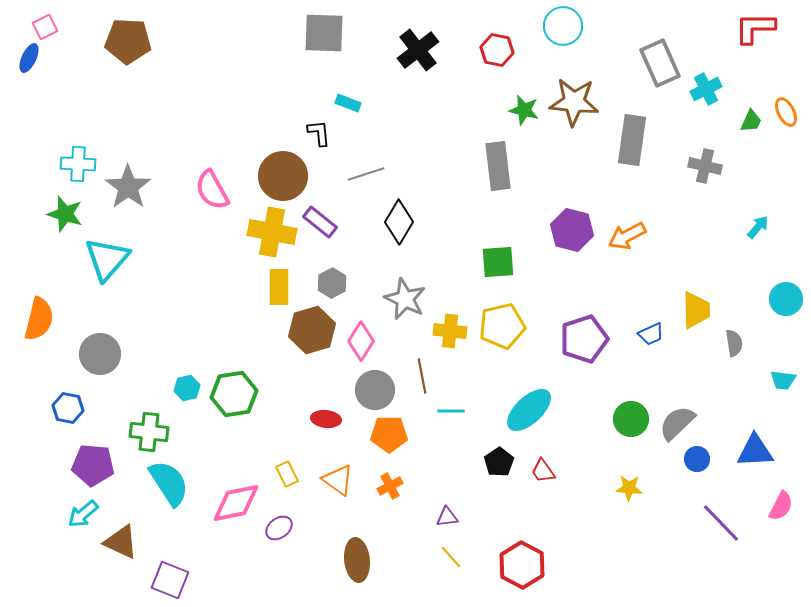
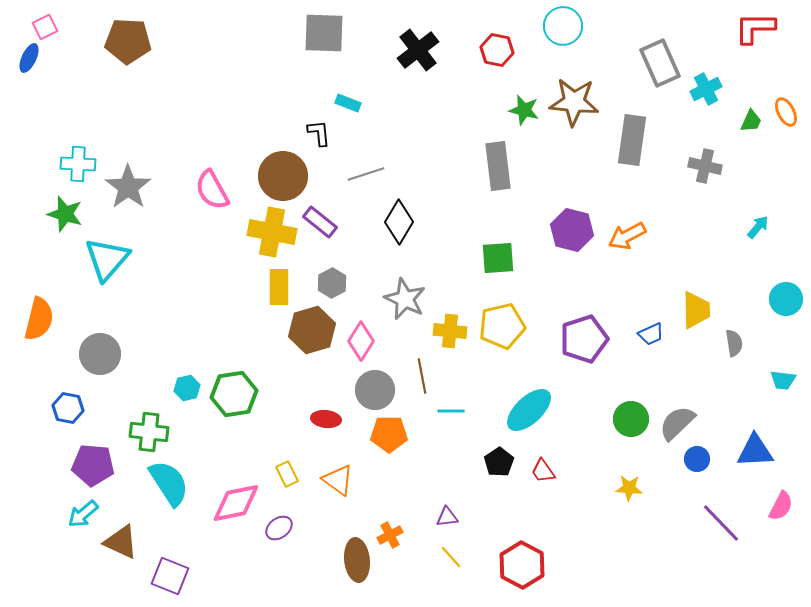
green square at (498, 262): moved 4 px up
orange cross at (390, 486): moved 49 px down
purple square at (170, 580): moved 4 px up
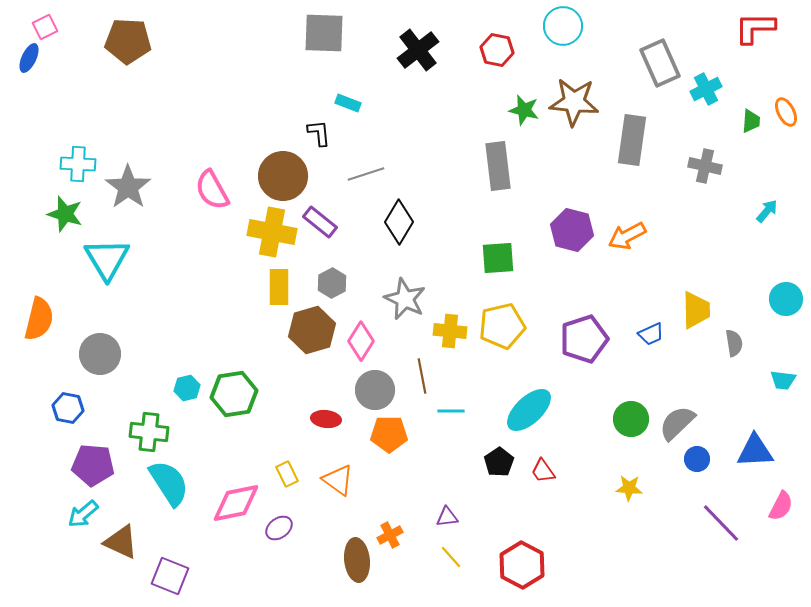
green trapezoid at (751, 121): rotated 20 degrees counterclockwise
cyan arrow at (758, 227): moved 9 px right, 16 px up
cyan triangle at (107, 259): rotated 12 degrees counterclockwise
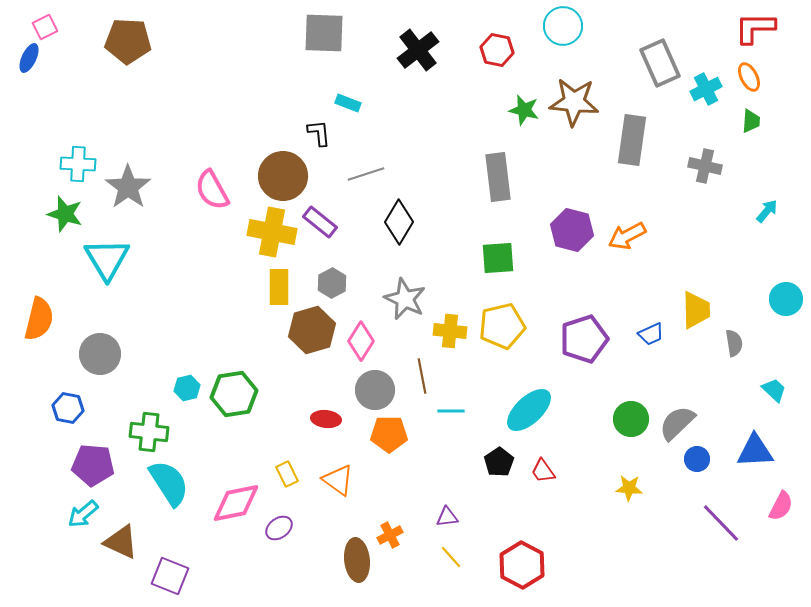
orange ellipse at (786, 112): moved 37 px left, 35 px up
gray rectangle at (498, 166): moved 11 px down
cyan trapezoid at (783, 380): moved 9 px left, 10 px down; rotated 144 degrees counterclockwise
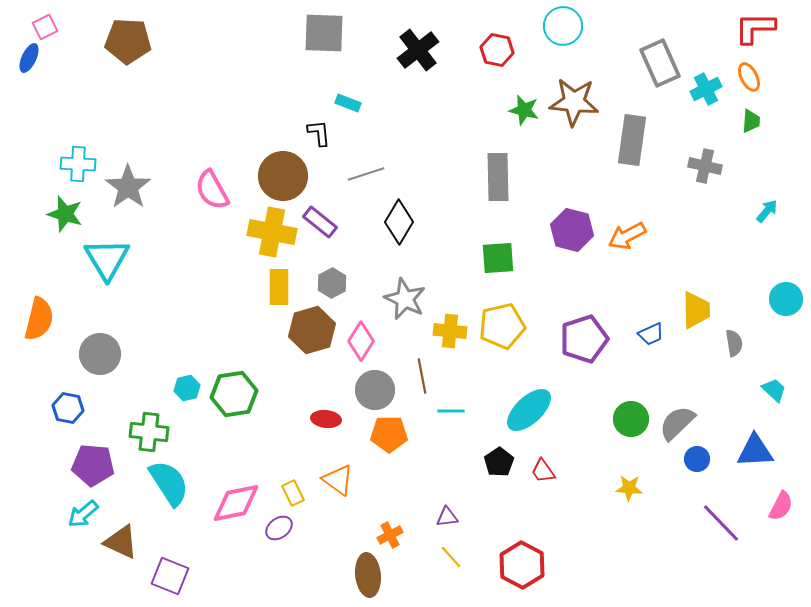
gray rectangle at (498, 177): rotated 6 degrees clockwise
yellow rectangle at (287, 474): moved 6 px right, 19 px down
brown ellipse at (357, 560): moved 11 px right, 15 px down
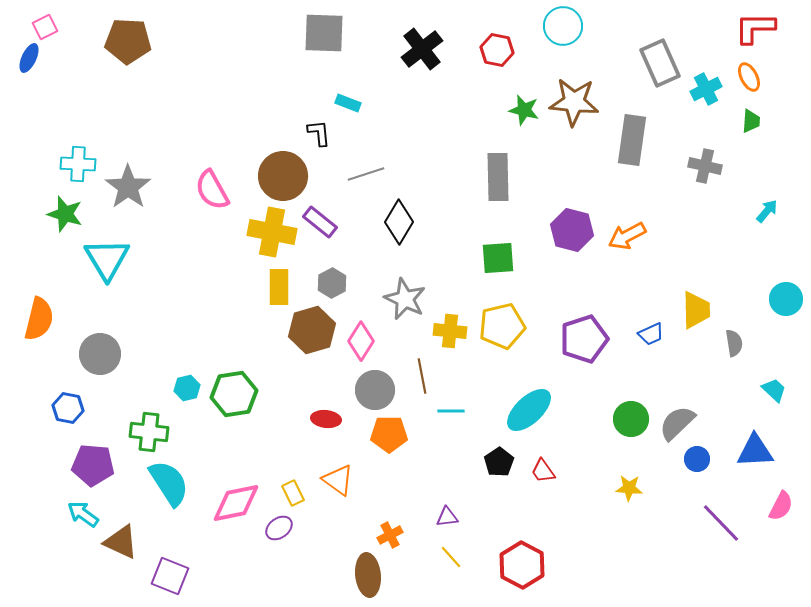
black cross at (418, 50): moved 4 px right, 1 px up
cyan arrow at (83, 514): rotated 76 degrees clockwise
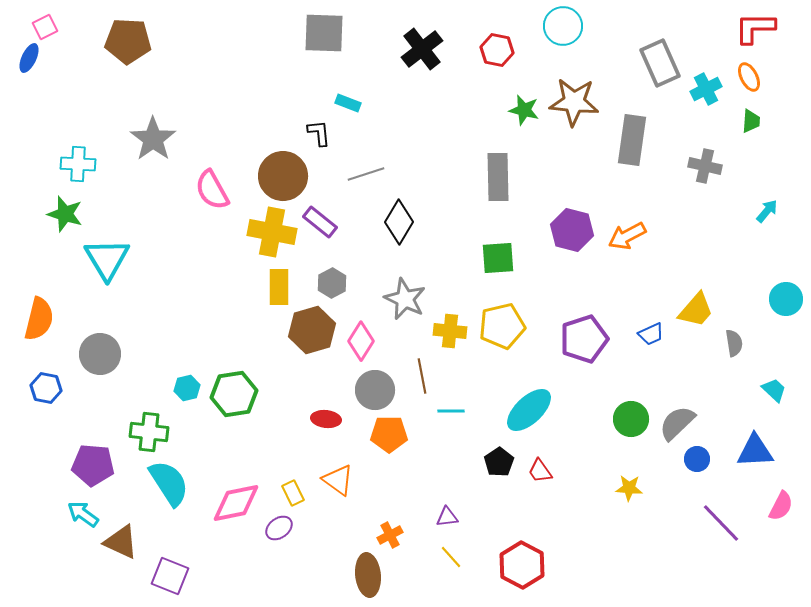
gray star at (128, 187): moved 25 px right, 48 px up
yellow trapezoid at (696, 310): rotated 42 degrees clockwise
blue hexagon at (68, 408): moved 22 px left, 20 px up
red trapezoid at (543, 471): moved 3 px left
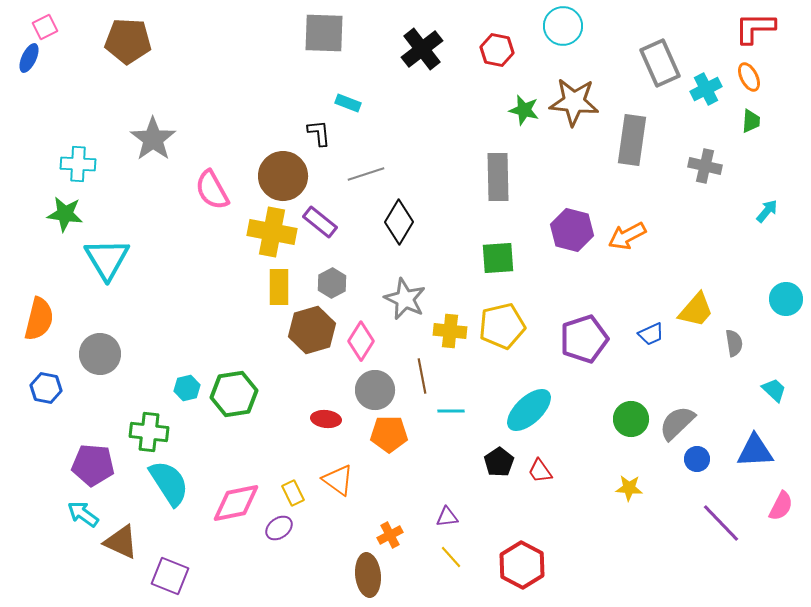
green star at (65, 214): rotated 9 degrees counterclockwise
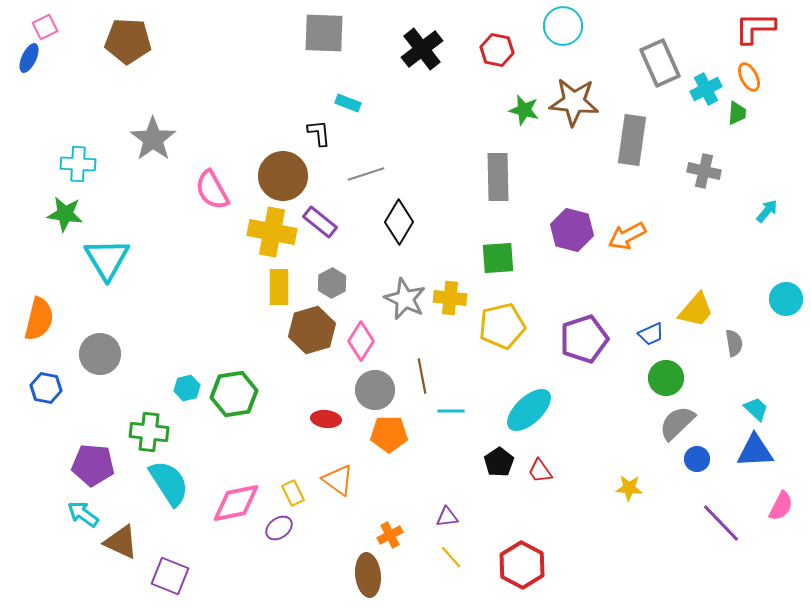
green trapezoid at (751, 121): moved 14 px left, 8 px up
gray cross at (705, 166): moved 1 px left, 5 px down
yellow cross at (450, 331): moved 33 px up
cyan trapezoid at (774, 390): moved 18 px left, 19 px down
green circle at (631, 419): moved 35 px right, 41 px up
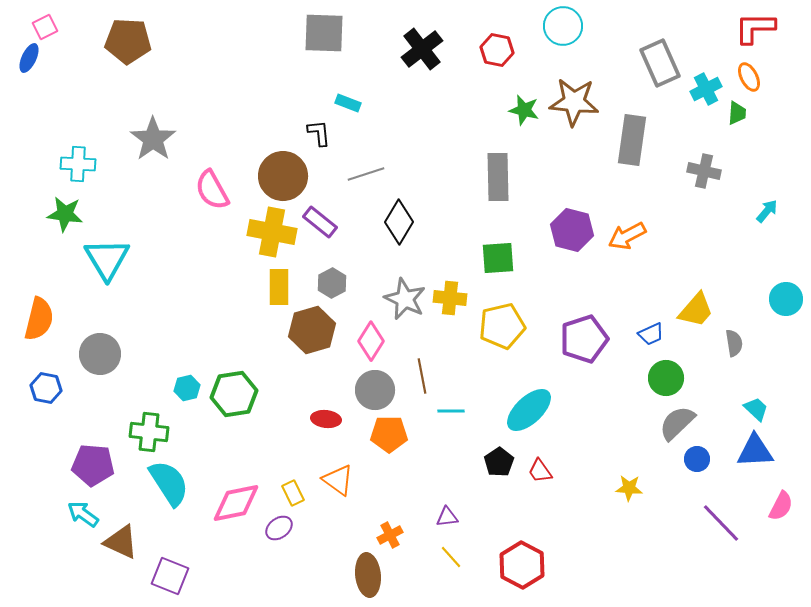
pink diamond at (361, 341): moved 10 px right
